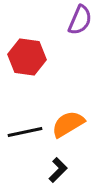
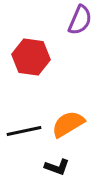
red hexagon: moved 4 px right
black line: moved 1 px left, 1 px up
black L-shape: moved 1 px left, 3 px up; rotated 65 degrees clockwise
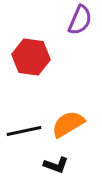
black L-shape: moved 1 px left, 2 px up
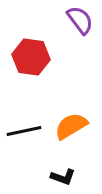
purple semicircle: rotated 60 degrees counterclockwise
orange semicircle: moved 3 px right, 2 px down
black L-shape: moved 7 px right, 12 px down
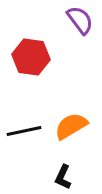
black L-shape: rotated 95 degrees clockwise
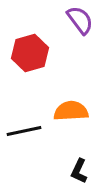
red hexagon: moved 1 px left, 4 px up; rotated 24 degrees counterclockwise
orange semicircle: moved 15 px up; rotated 28 degrees clockwise
black L-shape: moved 16 px right, 6 px up
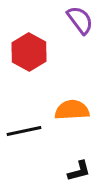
red hexagon: moved 1 px left, 1 px up; rotated 15 degrees counterclockwise
orange semicircle: moved 1 px right, 1 px up
black L-shape: rotated 130 degrees counterclockwise
